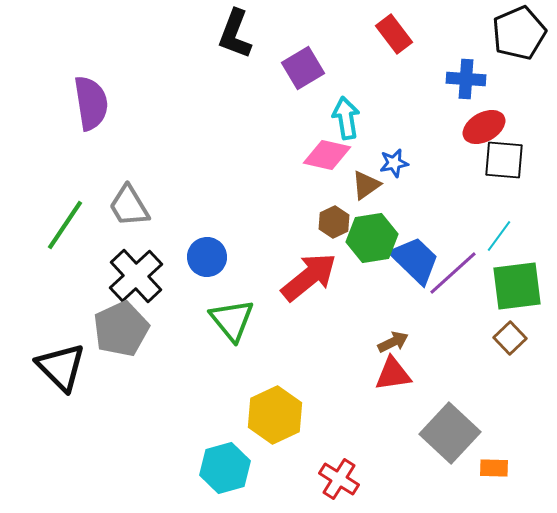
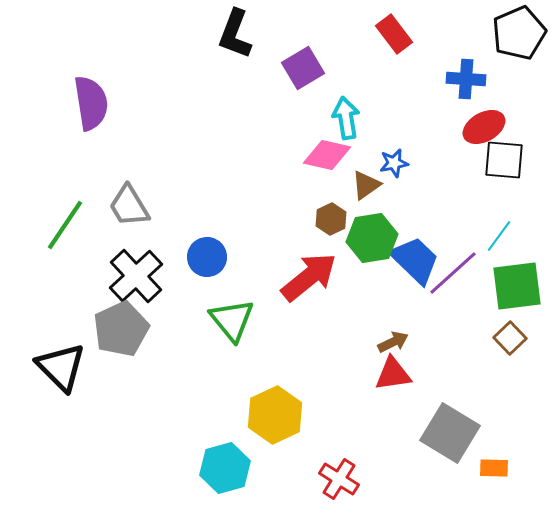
brown hexagon: moved 3 px left, 3 px up
gray square: rotated 12 degrees counterclockwise
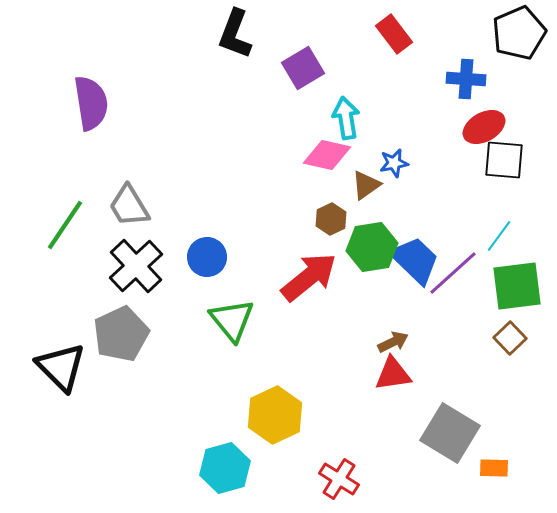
green hexagon: moved 9 px down
black cross: moved 10 px up
gray pentagon: moved 5 px down
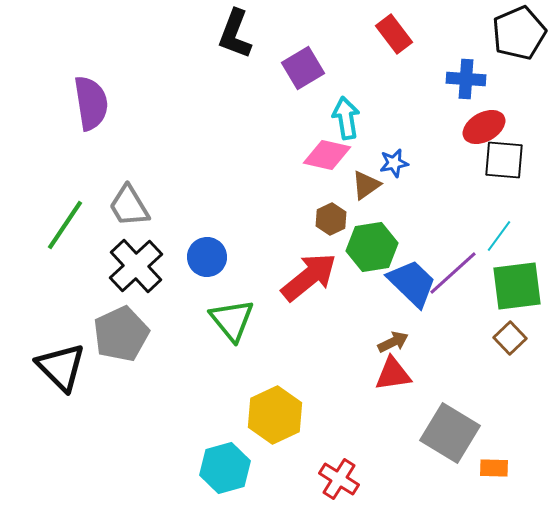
blue trapezoid: moved 3 px left, 23 px down
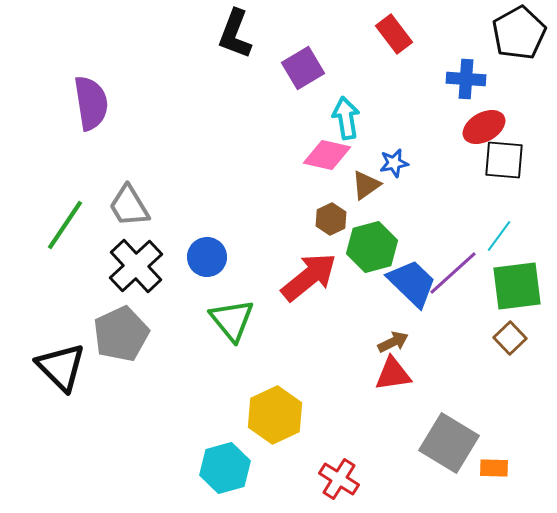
black pentagon: rotated 6 degrees counterclockwise
green hexagon: rotated 6 degrees counterclockwise
gray square: moved 1 px left, 10 px down
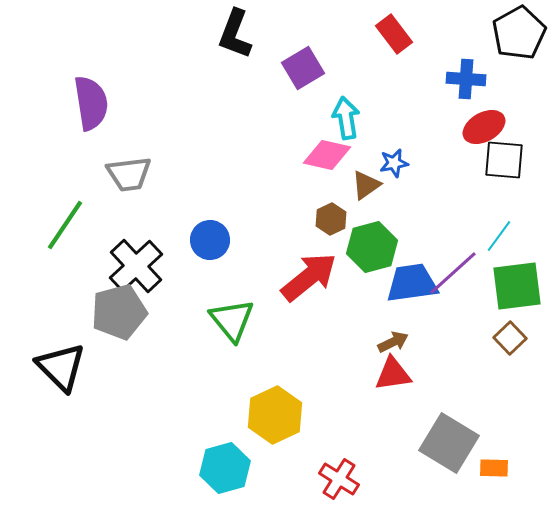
gray trapezoid: moved 32 px up; rotated 66 degrees counterclockwise
blue circle: moved 3 px right, 17 px up
blue trapezoid: rotated 52 degrees counterclockwise
gray pentagon: moved 2 px left, 22 px up; rotated 10 degrees clockwise
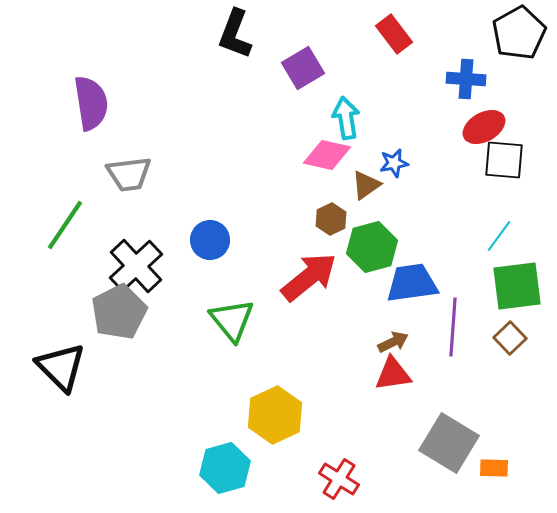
purple line: moved 54 px down; rotated 44 degrees counterclockwise
gray pentagon: rotated 12 degrees counterclockwise
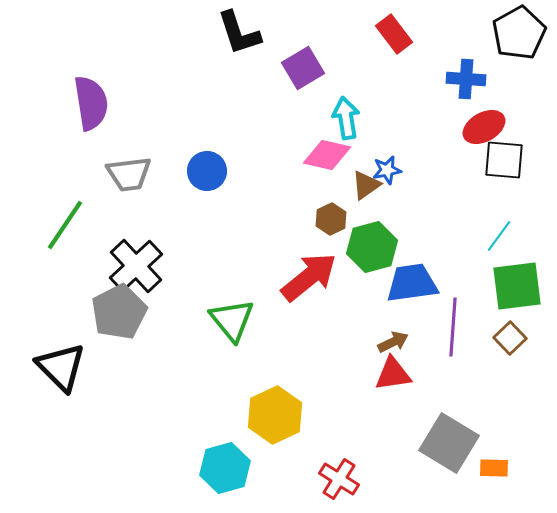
black L-shape: moved 4 px right, 1 px up; rotated 39 degrees counterclockwise
blue star: moved 7 px left, 7 px down
blue circle: moved 3 px left, 69 px up
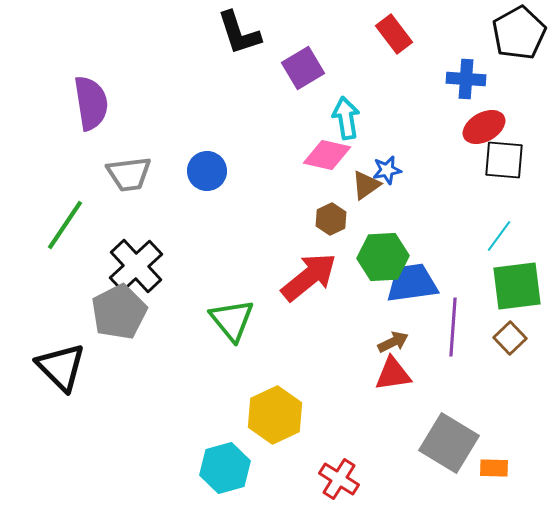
green hexagon: moved 11 px right, 10 px down; rotated 12 degrees clockwise
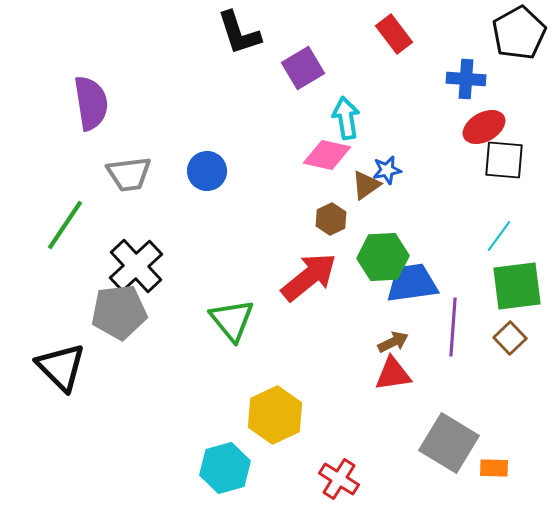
gray pentagon: rotated 20 degrees clockwise
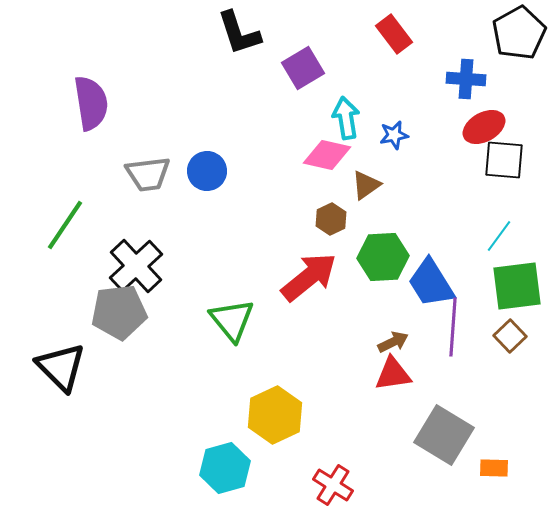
blue star: moved 7 px right, 35 px up
gray trapezoid: moved 19 px right
blue trapezoid: moved 19 px right; rotated 114 degrees counterclockwise
brown square: moved 2 px up
gray square: moved 5 px left, 8 px up
red cross: moved 6 px left, 6 px down
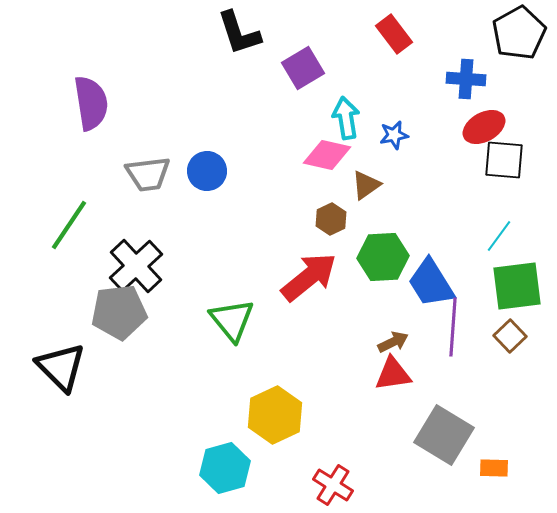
green line: moved 4 px right
